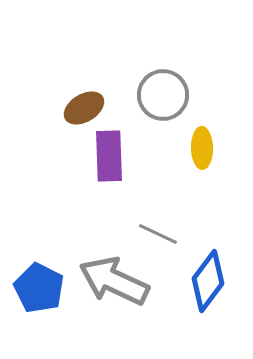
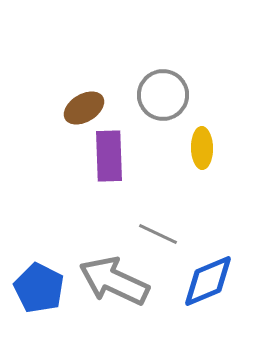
blue diamond: rotated 30 degrees clockwise
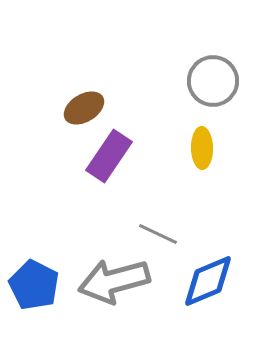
gray circle: moved 50 px right, 14 px up
purple rectangle: rotated 36 degrees clockwise
gray arrow: rotated 40 degrees counterclockwise
blue pentagon: moved 5 px left, 3 px up
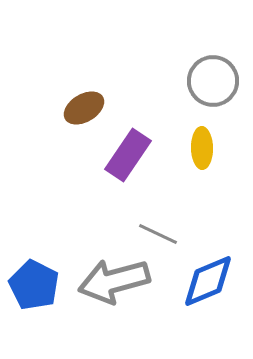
purple rectangle: moved 19 px right, 1 px up
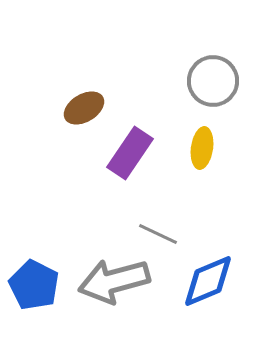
yellow ellipse: rotated 9 degrees clockwise
purple rectangle: moved 2 px right, 2 px up
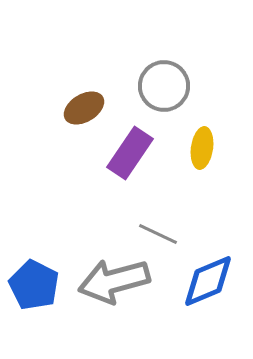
gray circle: moved 49 px left, 5 px down
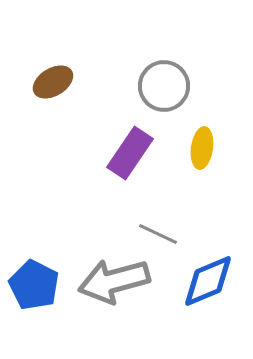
brown ellipse: moved 31 px left, 26 px up
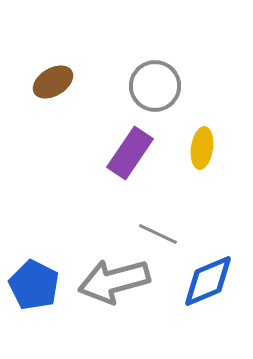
gray circle: moved 9 px left
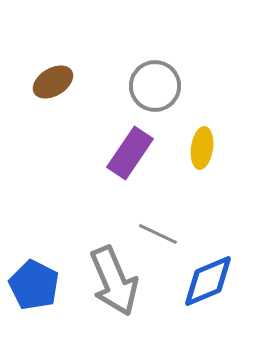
gray arrow: rotated 98 degrees counterclockwise
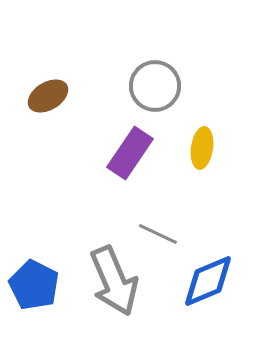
brown ellipse: moved 5 px left, 14 px down
